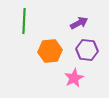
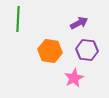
green line: moved 6 px left, 2 px up
orange hexagon: rotated 15 degrees clockwise
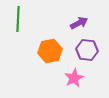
orange hexagon: rotated 20 degrees counterclockwise
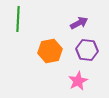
pink star: moved 4 px right, 3 px down
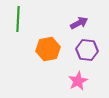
orange hexagon: moved 2 px left, 2 px up
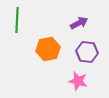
green line: moved 1 px left, 1 px down
purple hexagon: moved 2 px down
pink star: rotated 30 degrees counterclockwise
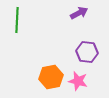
purple arrow: moved 10 px up
orange hexagon: moved 3 px right, 28 px down
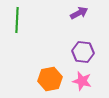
purple hexagon: moved 4 px left
orange hexagon: moved 1 px left, 2 px down
pink star: moved 4 px right
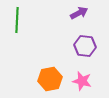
purple hexagon: moved 2 px right, 6 px up
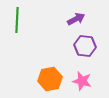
purple arrow: moved 3 px left, 6 px down
